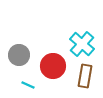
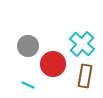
gray circle: moved 9 px right, 9 px up
red circle: moved 2 px up
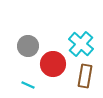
cyan cross: moved 1 px left
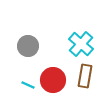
red circle: moved 16 px down
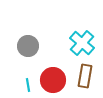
cyan cross: moved 1 px right, 1 px up
cyan line: rotated 56 degrees clockwise
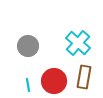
cyan cross: moved 4 px left
brown rectangle: moved 1 px left, 1 px down
red circle: moved 1 px right, 1 px down
